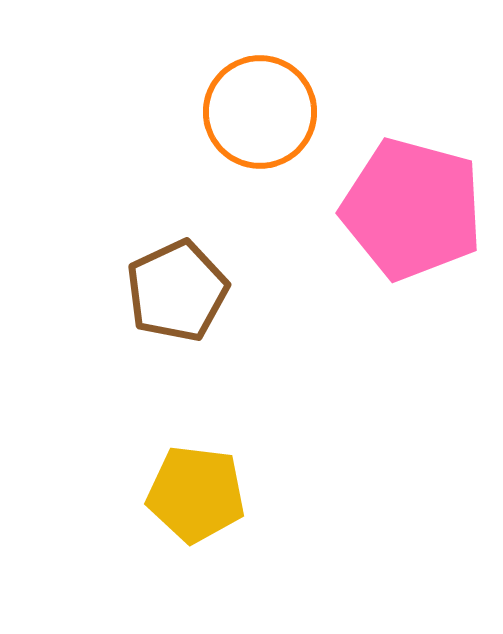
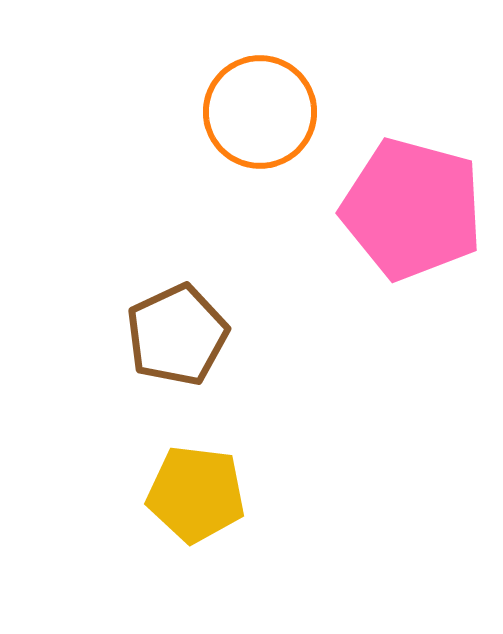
brown pentagon: moved 44 px down
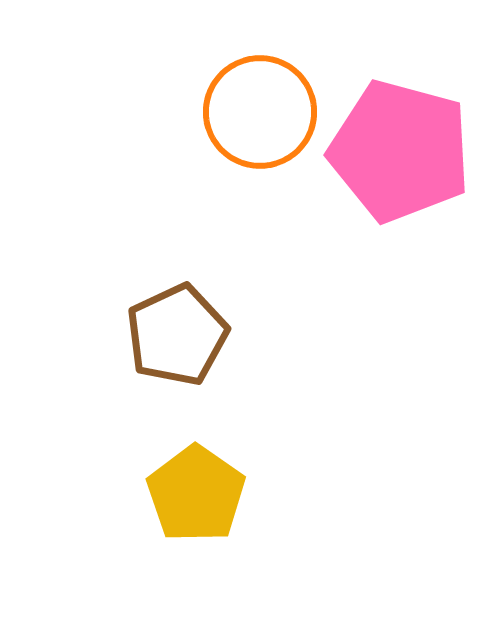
pink pentagon: moved 12 px left, 58 px up
yellow pentagon: rotated 28 degrees clockwise
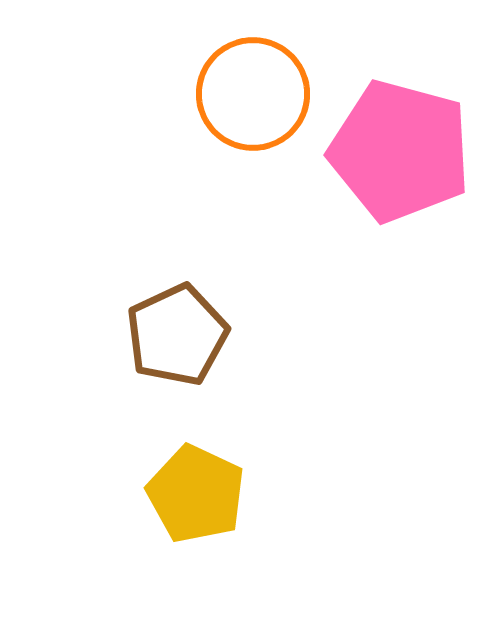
orange circle: moved 7 px left, 18 px up
yellow pentagon: rotated 10 degrees counterclockwise
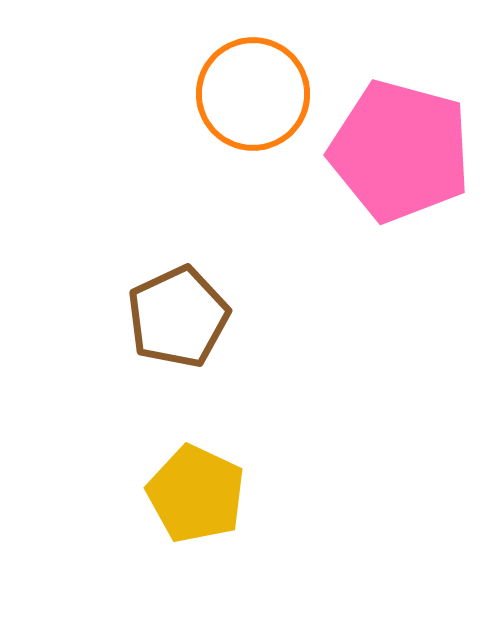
brown pentagon: moved 1 px right, 18 px up
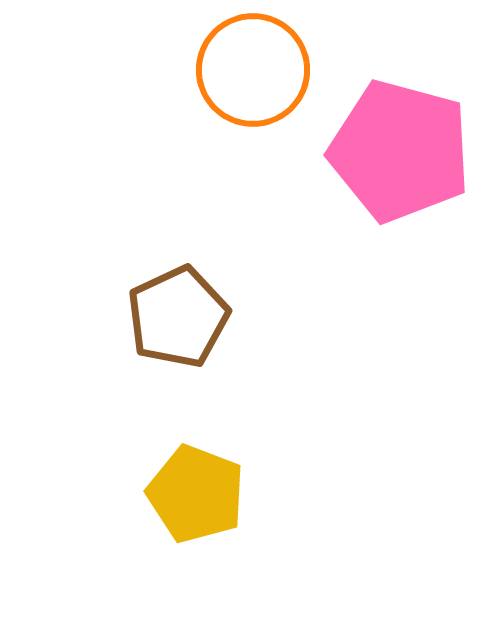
orange circle: moved 24 px up
yellow pentagon: rotated 4 degrees counterclockwise
